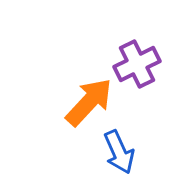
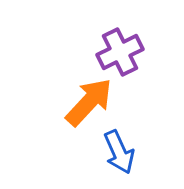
purple cross: moved 17 px left, 12 px up
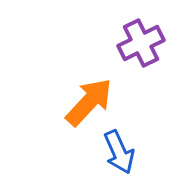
purple cross: moved 21 px right, 9 px up
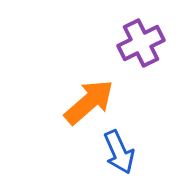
orange arrow: rotated 6 degrees clockwise
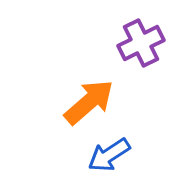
blue arrow: moved 10 px left, 3 px down; rotated 81 degrees clockwise
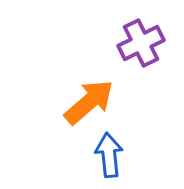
blue arrow: rotated 117 degrees clockwise
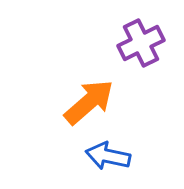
blue arrow: moved 1 px left, 1 px down; rotated 72 degrees counterclockwise
